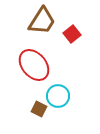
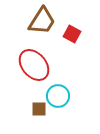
red square: rotated 24 degrees counterclockwise
brown square: rotated 28 degrees counterclockwise
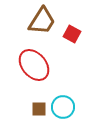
cyan circle: moved 5 px right, 11 px down
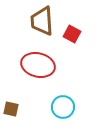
brown trapezoid: rotated 144 degrees clockwise
red ellipse: moved 4 px right; rotated 36 degrees counterclockwise
brown square: moved 28 px left; rotated 14 degrees clockwise
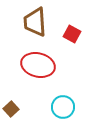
brown trapezoid: moved 7 px left, 1 px down
brown square: rotated 35 degrees clockwise
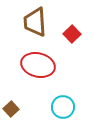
red square: rotated 18 degrees clockwise
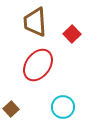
red ellipse: rotated 68 degrees counterclockwise
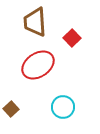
red square: moved 4 px down
red ellipse: rotated 20 degrees clockwise
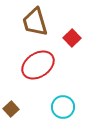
brown trapezoid: rotated 12 degrees counterclockwise
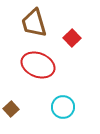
brown trapezoid: moved 1 px left, 1 px down
red ellipse: rotated 56 degrees clockwise
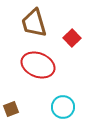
brown square: rotated 21 degrees clockwise
